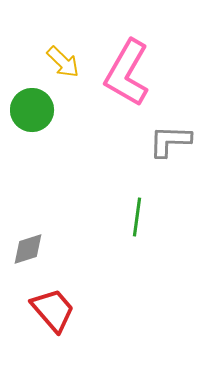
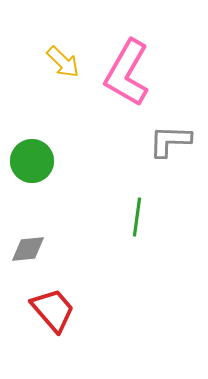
green circle: moved 51 px down
gray diamond: rotated 12 degrees clockwise
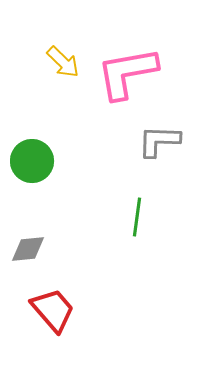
pink L-shape: rotated 50 degrees clockwise
gray L-shape: moved 11 px left
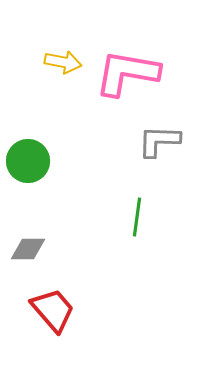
yellow arrow: rotated 33 degrees counterclockwise
pink L-shape: rotated 20 degrees clockwise
green circle: moved 4 px left
gray diamond: rotated 6 degrees clockwise
